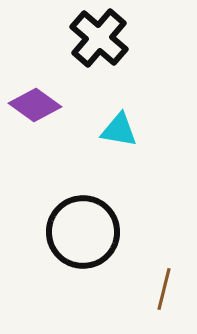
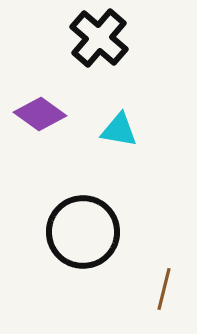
purple diamond: moved 5 px right, 9 px down
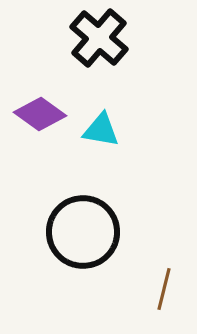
cyan triangle: moved 18 px left
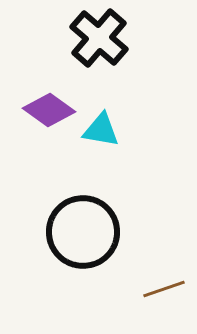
purple diamond: moved 9 px right, 4 px up
brown line: rotated 57 degrees clockwise
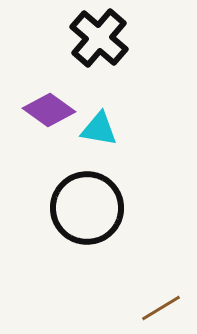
cyan triangle: moved 2 px left, 1 px up
black circle: moved 4 px right, 24 px up
brown line: moved 3 px left, 19 px down; rotated 12 degrees counterclockwise
